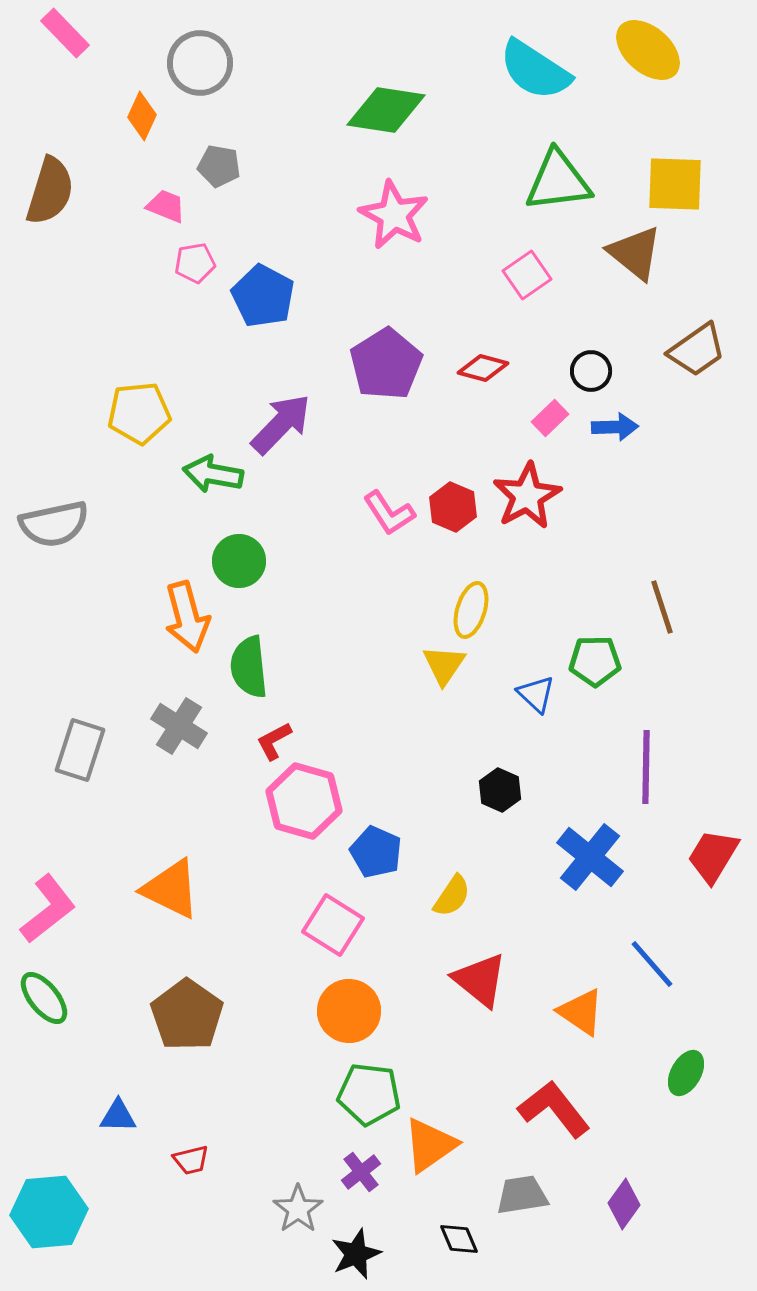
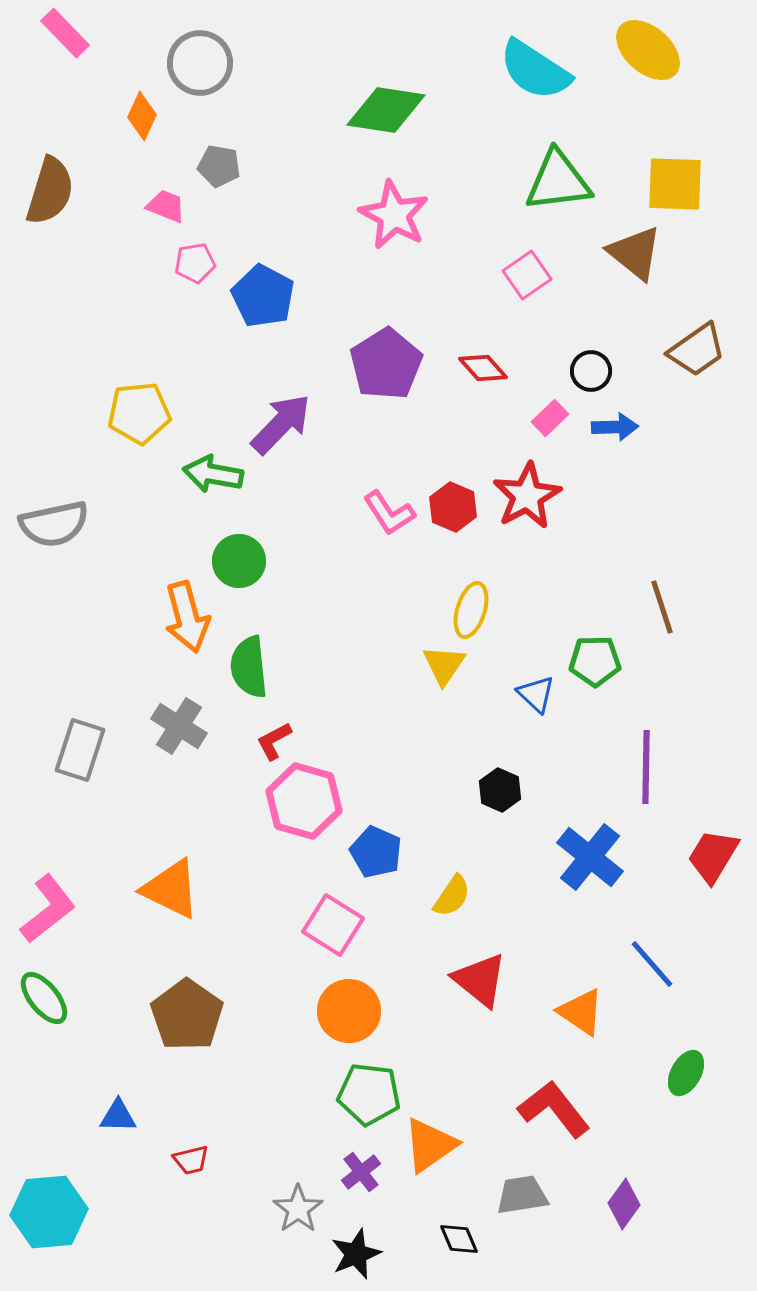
red diamond at (483, 368): rotated 33 degrees clockwise
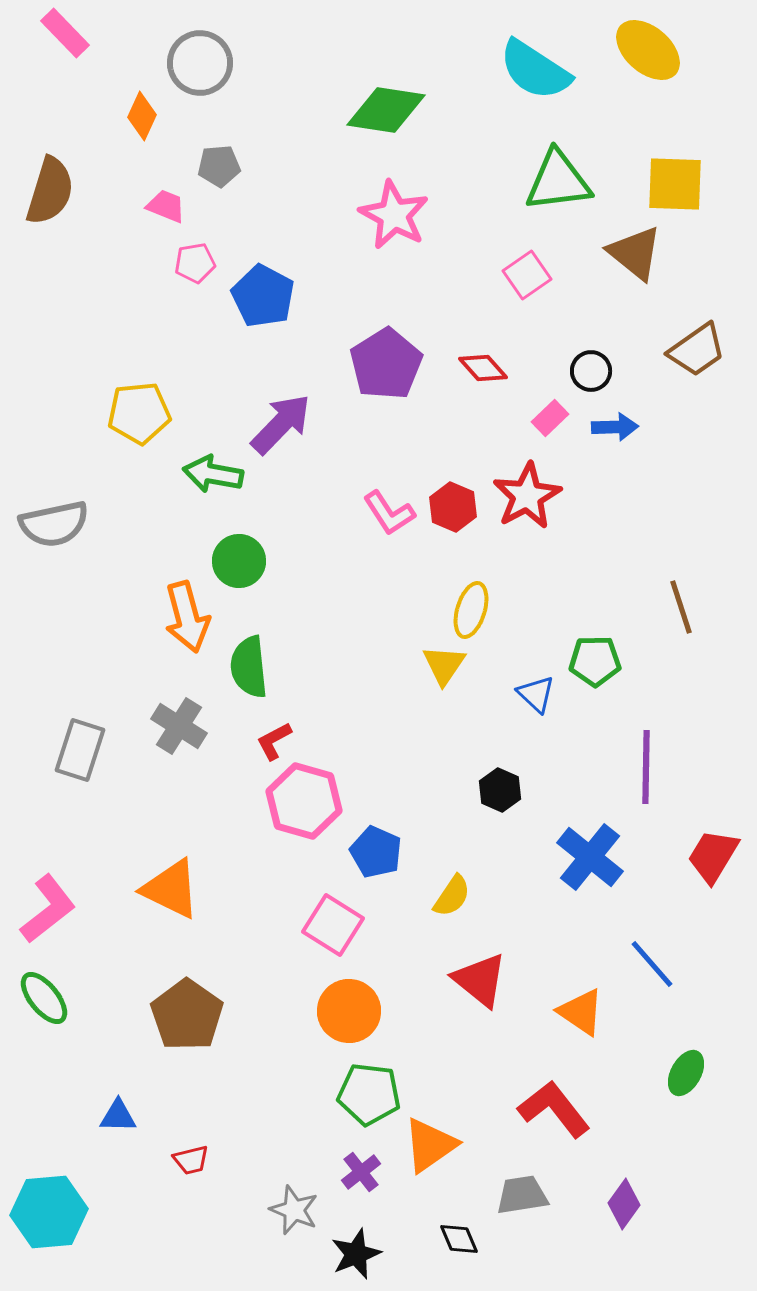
gray pentagon at (219, 166): rotated 15 degrees counterclockwise
brown line at (662, 607): moved 19 px right
gray star at (298, 1209): moved 4 px left, 1 px down; rotated 15 degrees counterclockwise
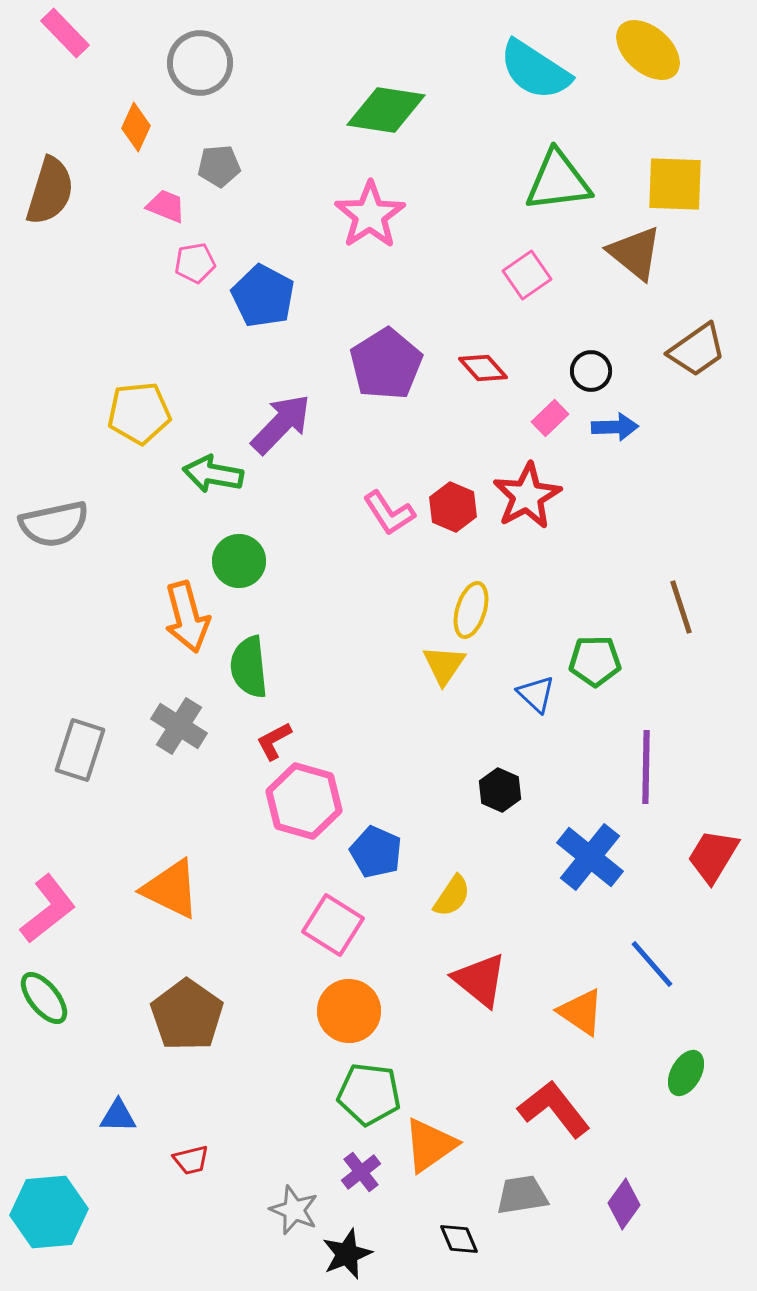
orange diamond at (142, 116): moved 6 px left, 11 px down
pink star at (394, 215): moved 24 px left; rotated 10 degrees clockwise
black star at (356, 1254): moved 9 px left
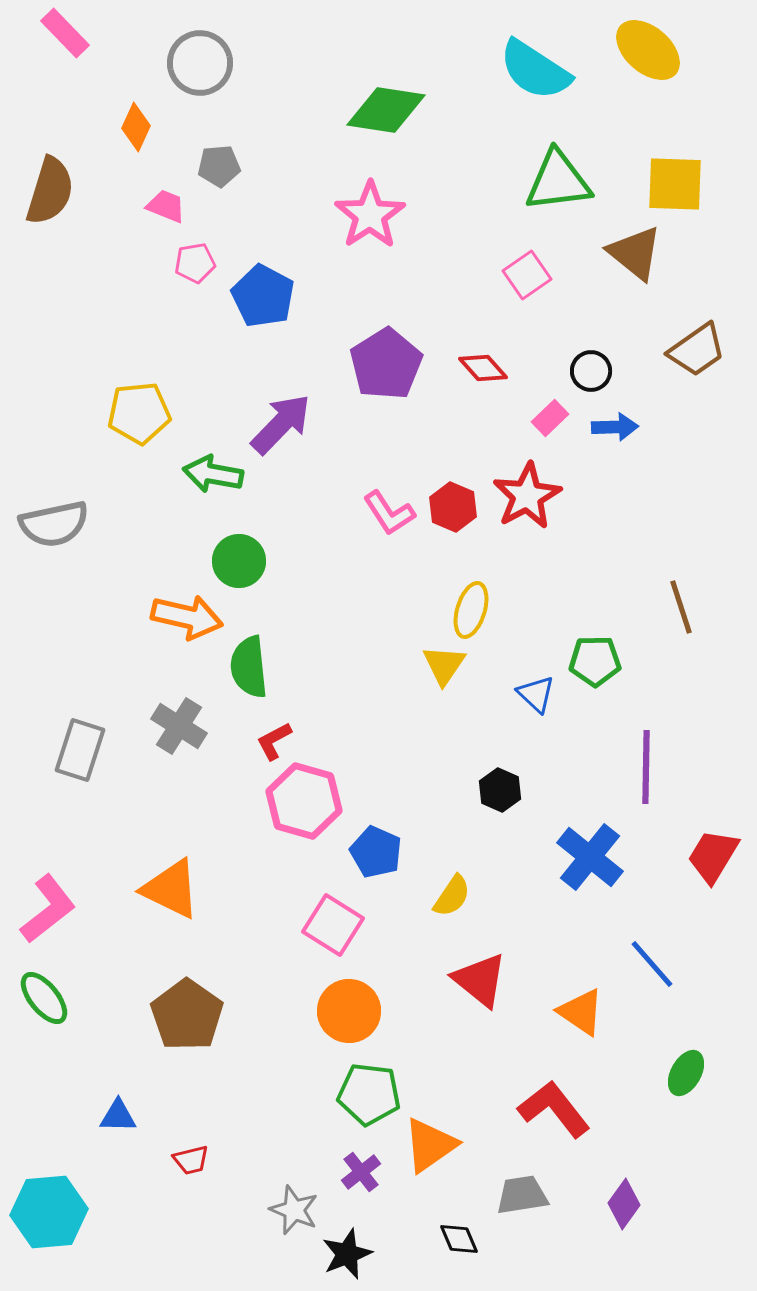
orange arrow at (187, 617): rotated 62 degrees counterclockwise
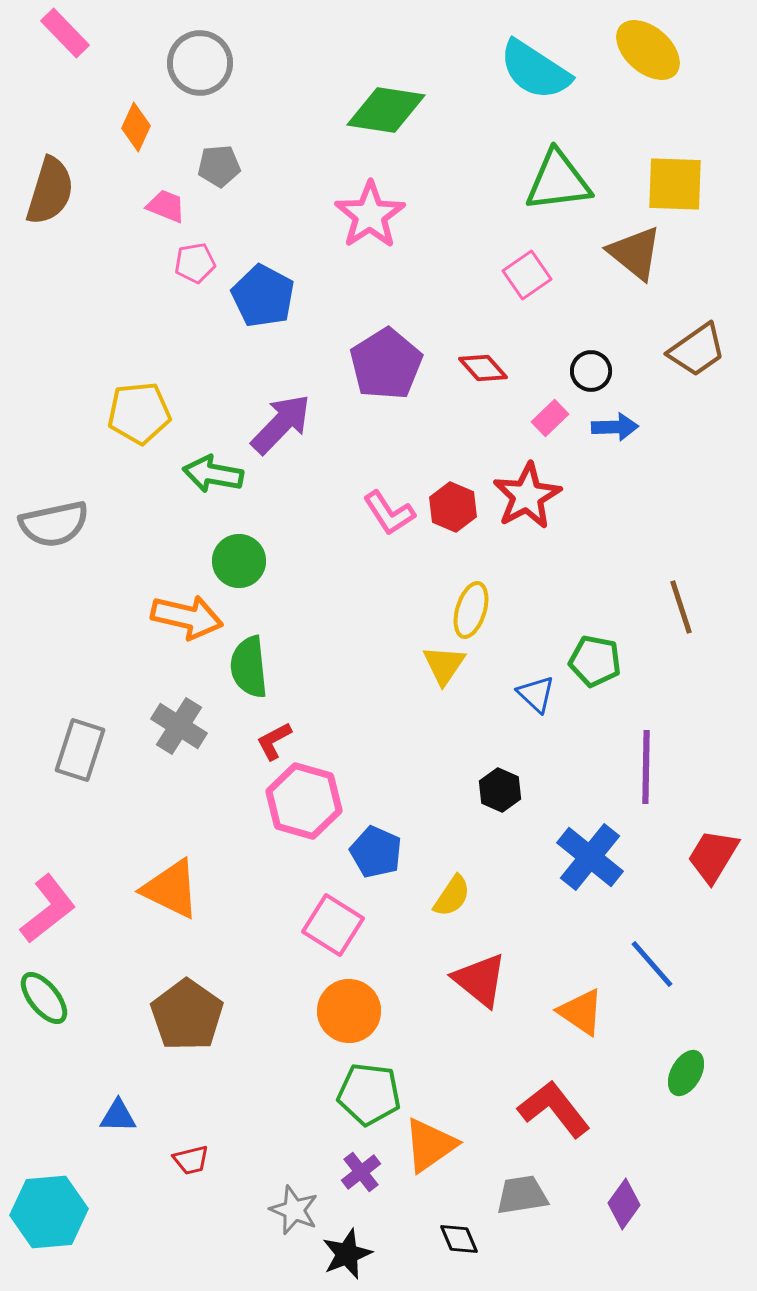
green pentagon at (595, 661): rotated 12 degrees clockwise
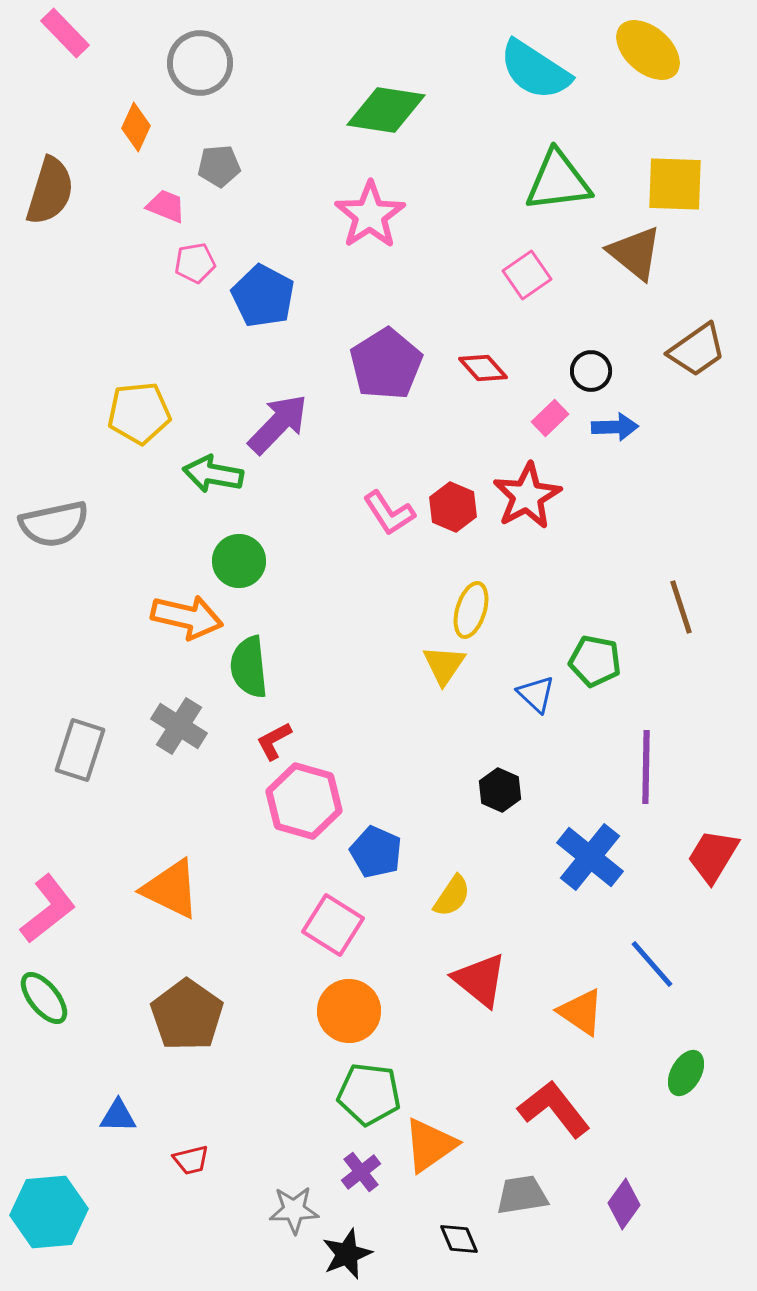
purple arrow at (281, 424): moved 3 px left
gray star at (294, 1210): rotated 24 degrees counterclockwise
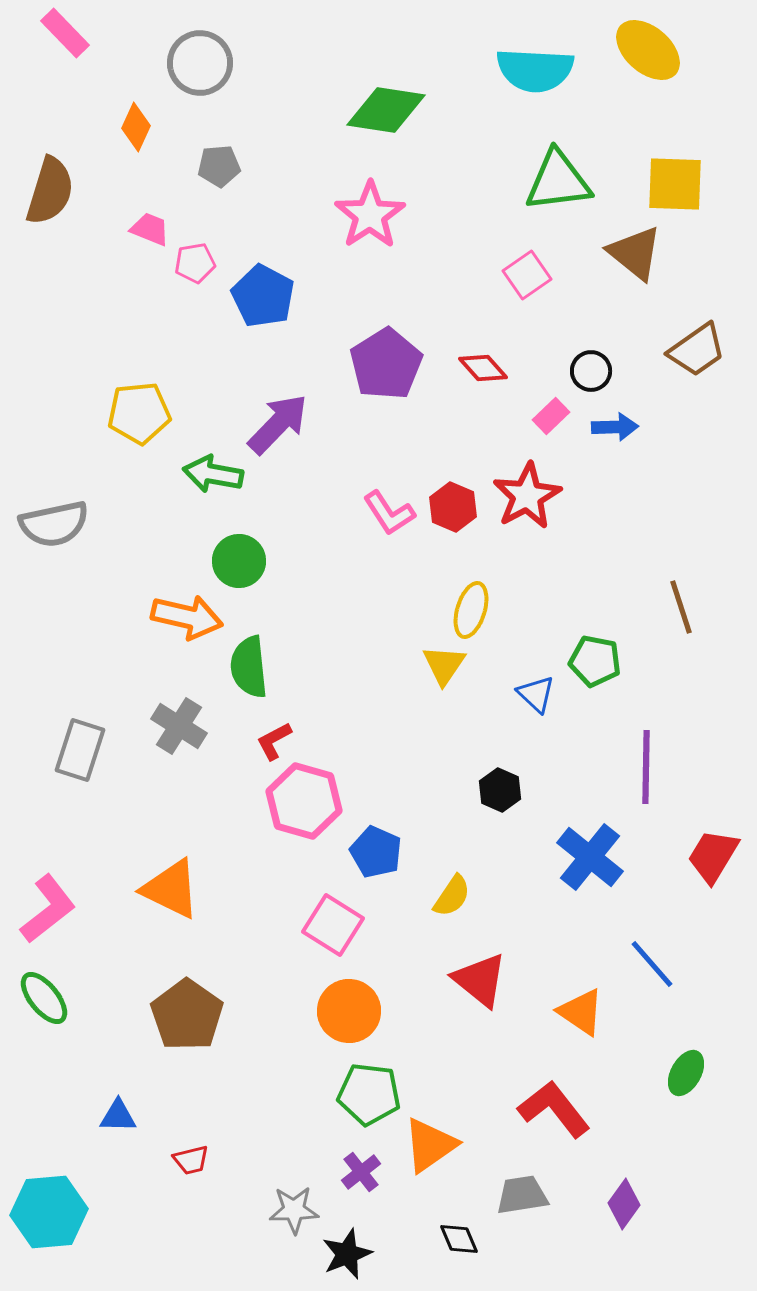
cyan semicircle at (535, 70): rotated 30 degrees counterclockwise
pink trapezoid at (166, 206): moved 16 px left, 23 px down
pink rectangle at (550, 418): moved 1 px right, 2 px up
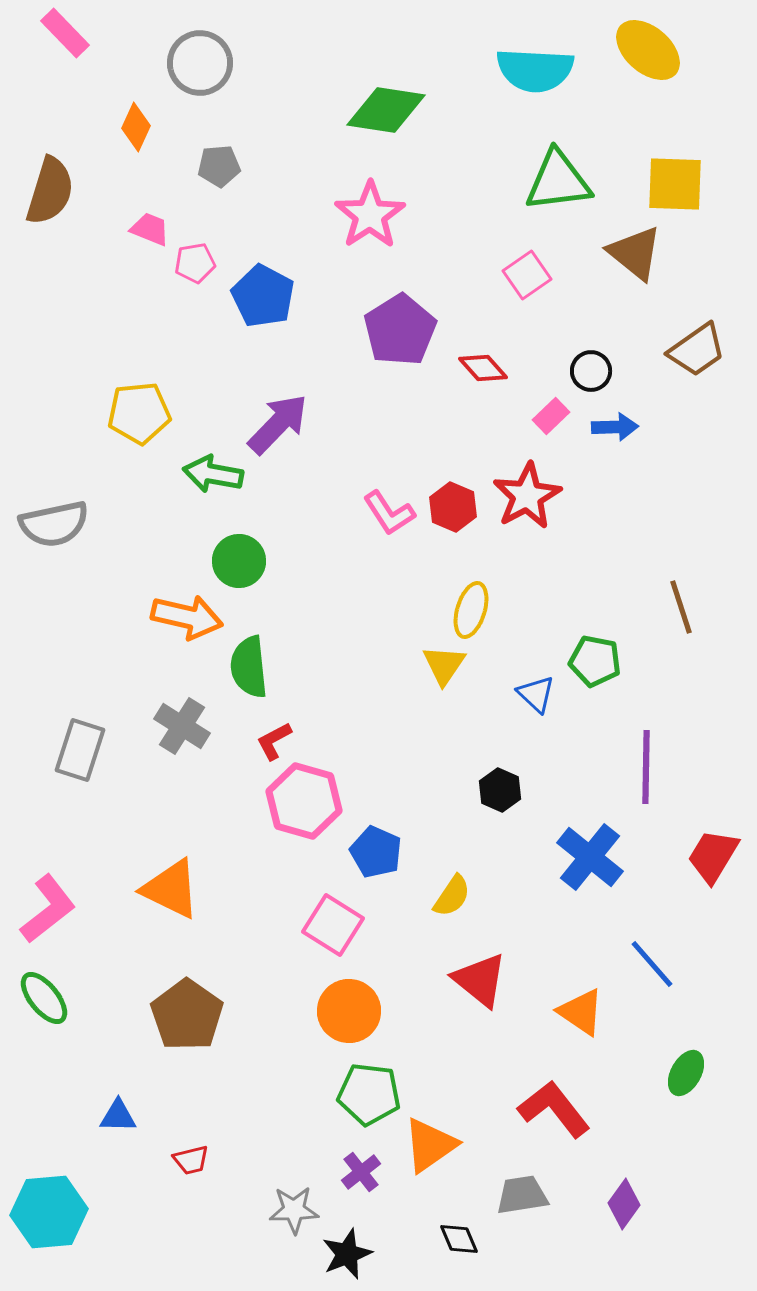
purple pentagon at (386, 364): moved 14 px right, 34 px up
gray cross at (179, 726): moved 3 px right
